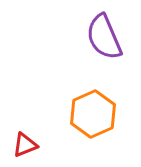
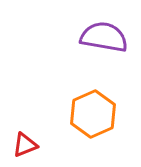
purple semicircle: rotated 123 degrees clockwise
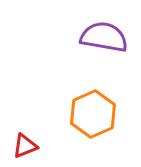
red triangle: moved 1 px down
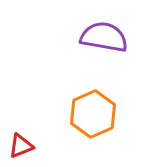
red triangle: moved 4 px left
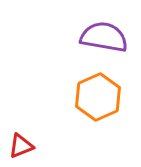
orange hexagon: moved 5 px right, 17 px up
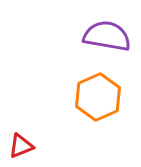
purple semicircle: moved 3 px right, 1 px up
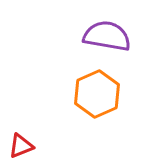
orange hexagon: moved 1 px left, 3 px up
